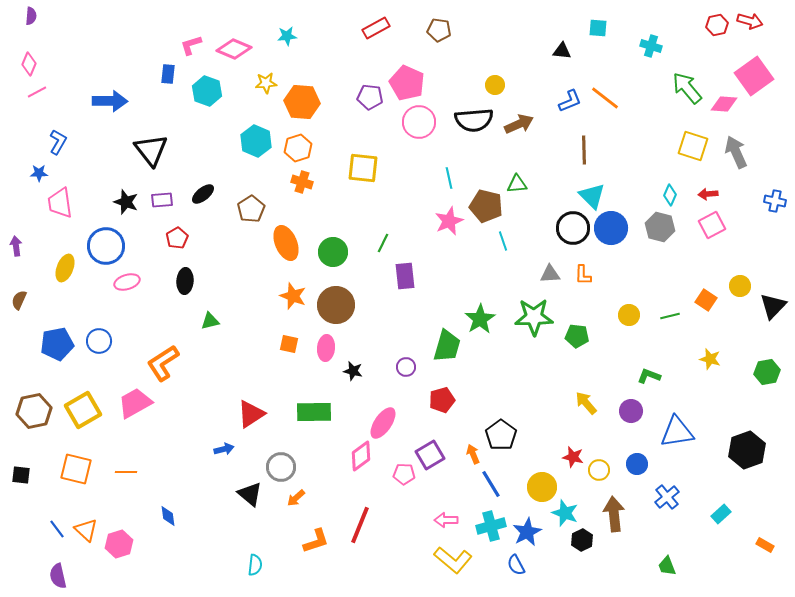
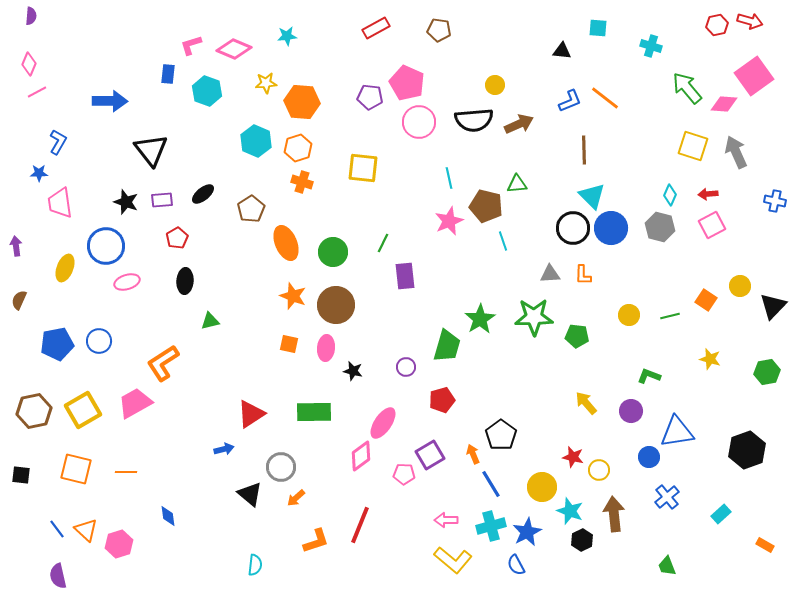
blue circle at (637, 464): moved 12 px right, 7 px up
cyan star at (565, 513): moved 5 px right, 2 px up
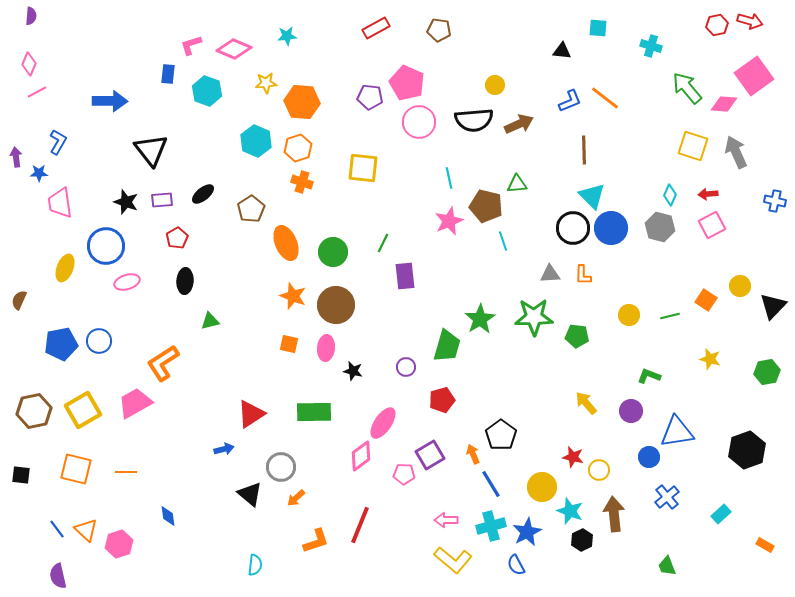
purple arrow at (16, 246): moved 89 px up
blue pentagon at (57, 344): moved 4 px right
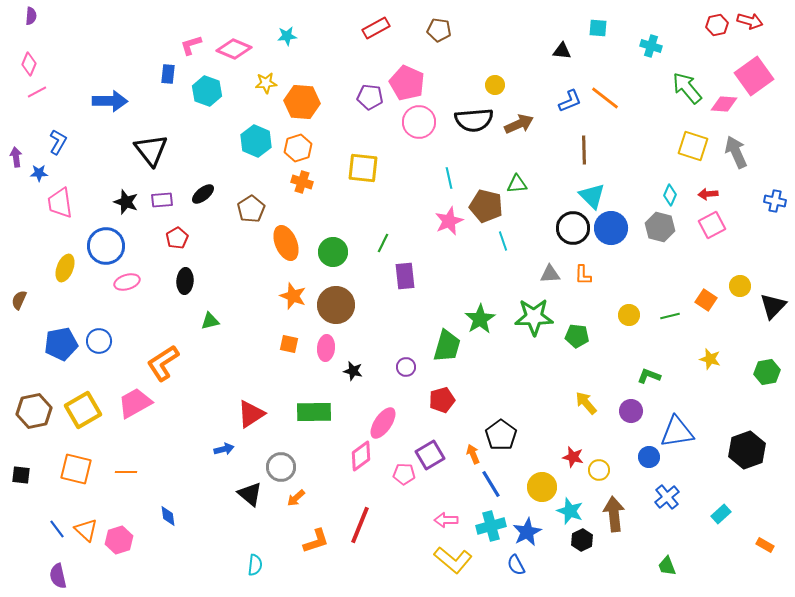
pink hexagon at (119, 544): moved 4 px up
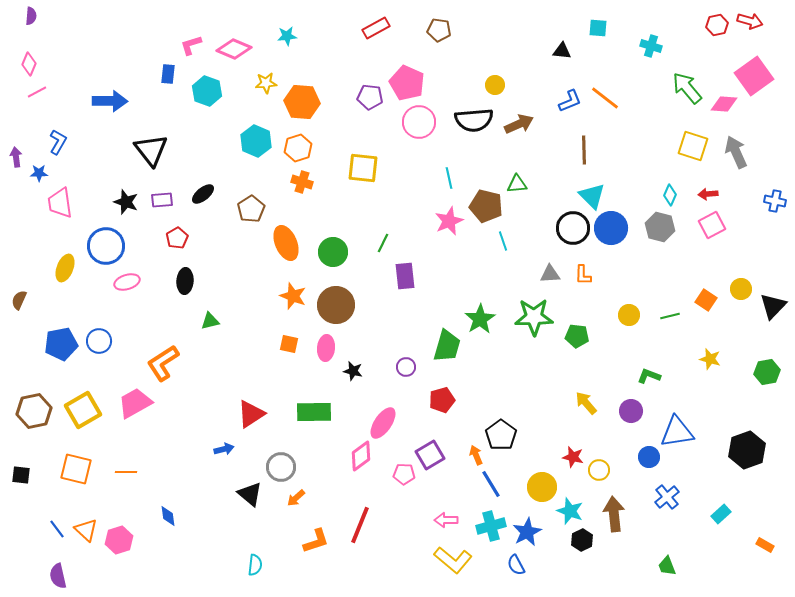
yellow circle at (740, 286): moved 1 px right, 3 px down
orange arrow at (473, 454): moved 3 px right, 1 px down
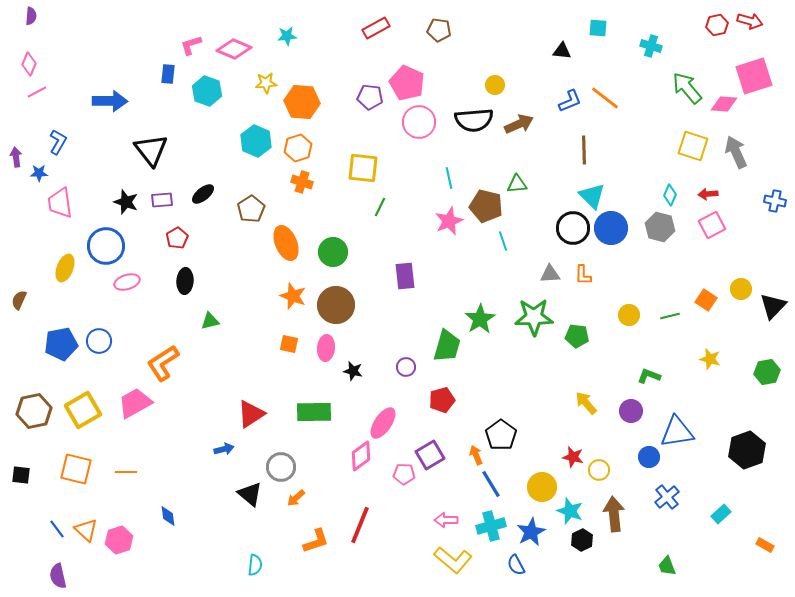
pink square at (754, 76): rotated 18 degrees clockwise
green line at (383, 243): moved 3 px left, 36 px up
blue star at (527, 532): moved 4 px right
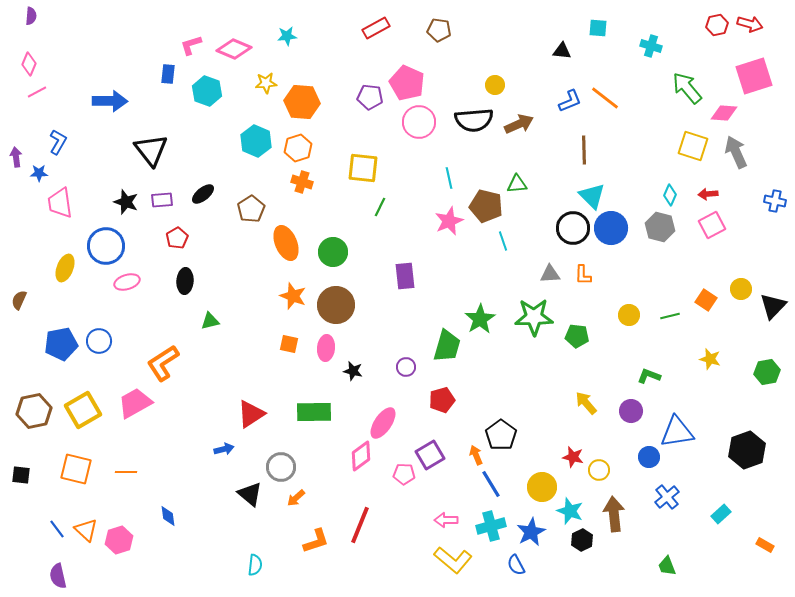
red arrow at (750, 21): moved 3 px down
pink diamond at (724, 104): moved 9 px down
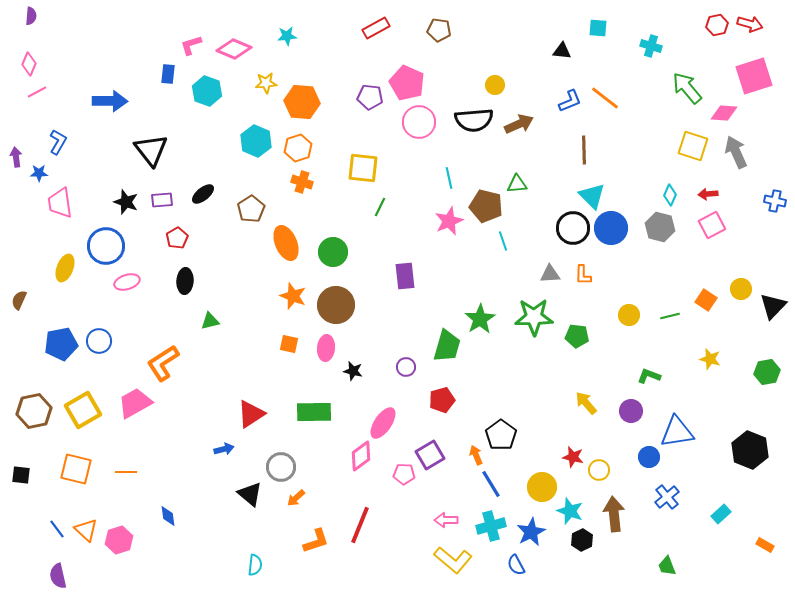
black hexagon at (747, 450): moved 3 px right; rotated 18 degrees counterclockwise
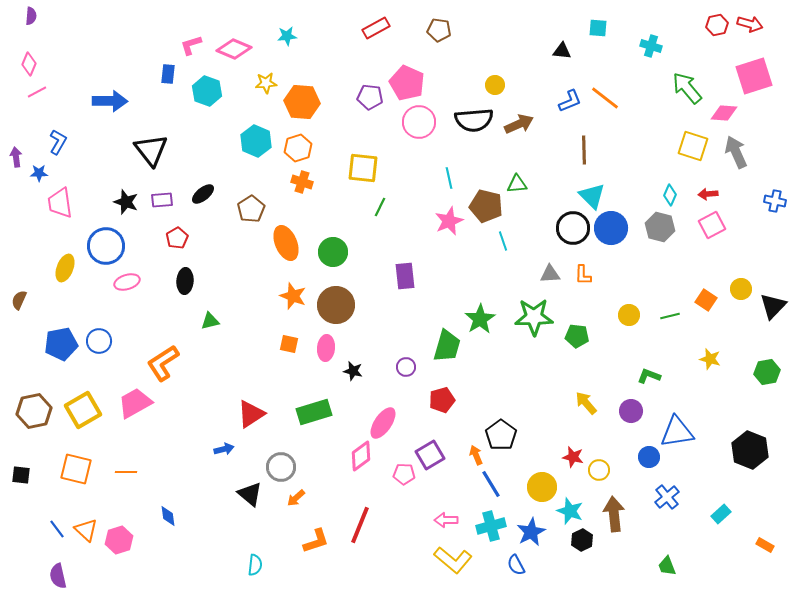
green rectangle at (314, 412): rotated 16 degrees counterclockwise
